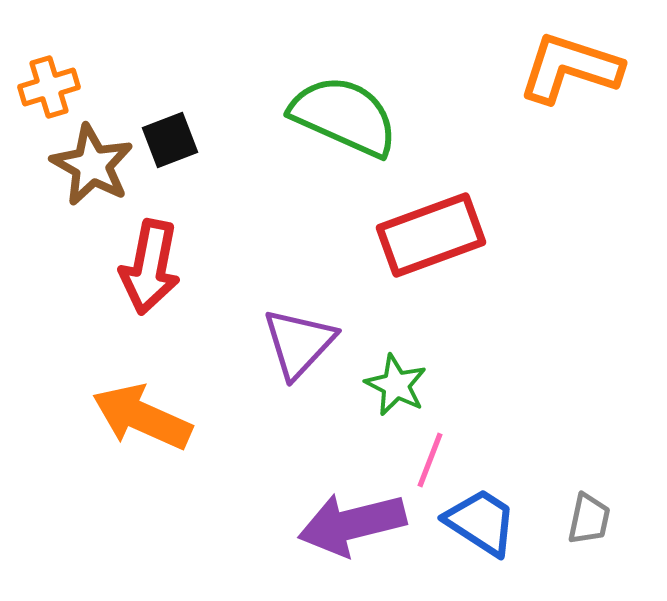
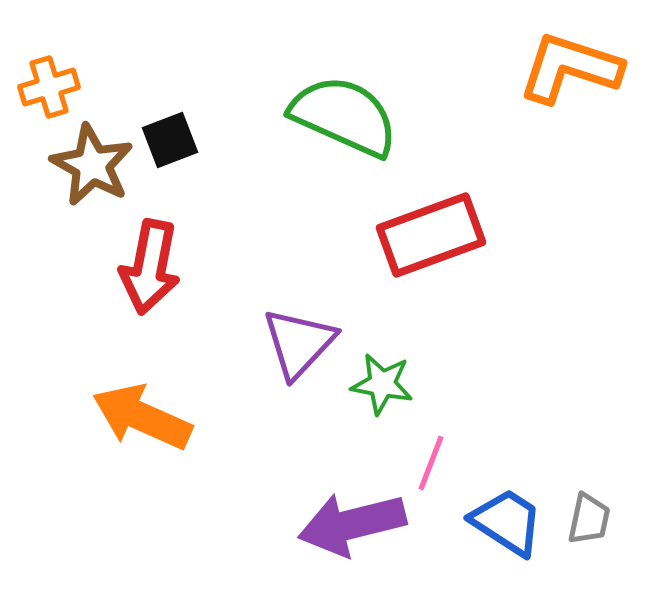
green star: moved 14 px left, 1 px up; rotated 16 degrees counterclockwise
pink line: moved 1 px right, 3 px down
blue trapezoid: moved 26 px right
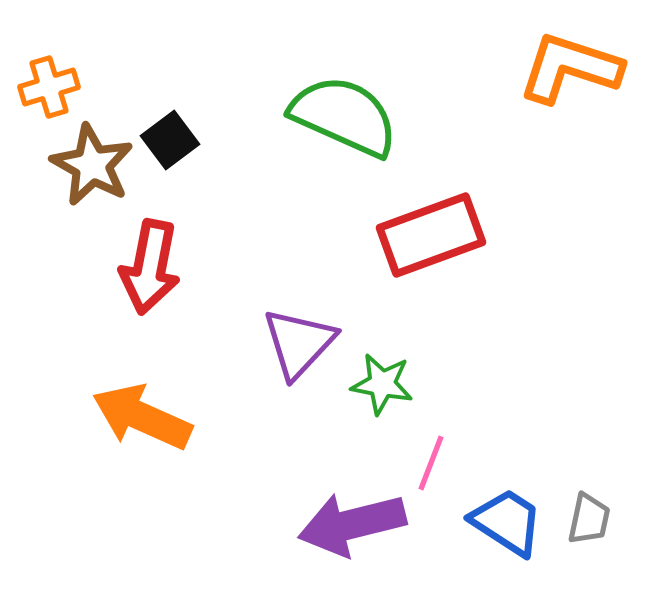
black square: rotated 16 degrees counterclockwise
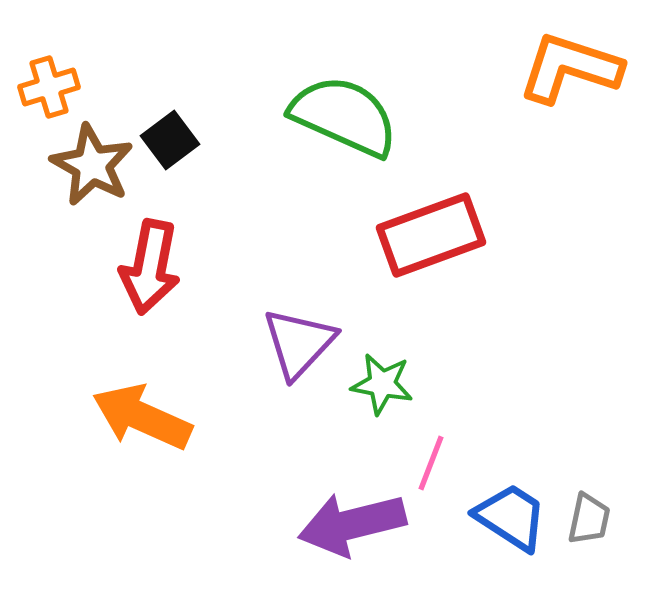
blue trapezoid: moved 4 px right, 5 px up
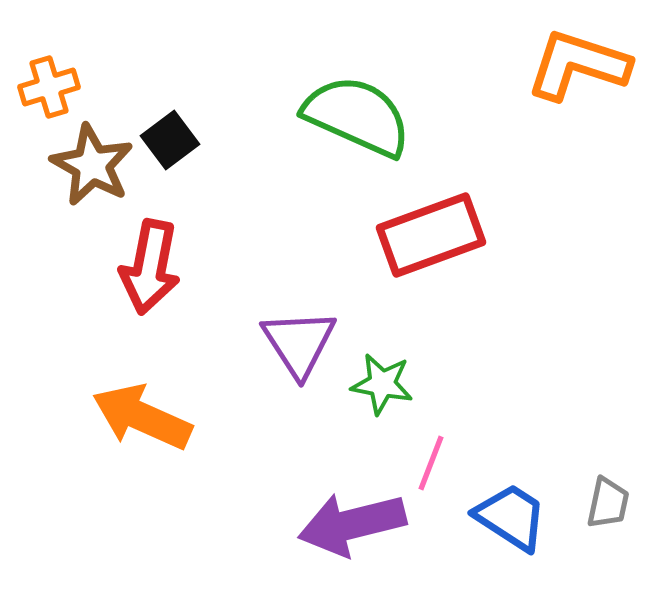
orange L-shape: moved 8 px right, 3 px up
green semicircle: moved 13 px right
purple triangle: rotated 16 degrees counterclockwise
gray trapezoid: moved 19 px right, 16 px up
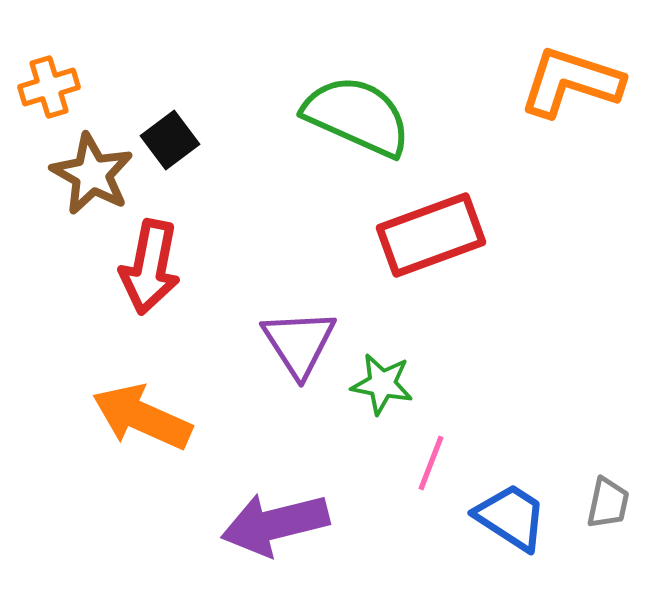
orange L-shape: moved 7 px left, 17 px down
brown star: moved 9 px down
purple arrow: moved 77 px left
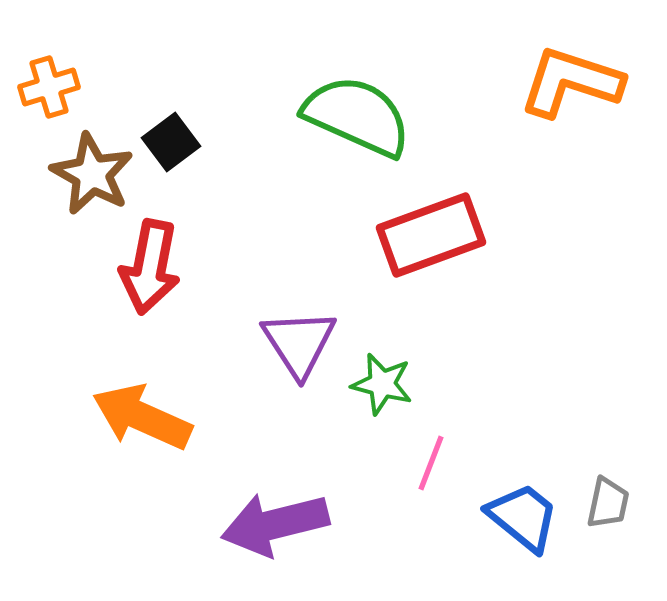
black square: moved 1 px right, 2 px down
green star: rotated 4 degrees clockwise
blue trapezoid: moved 12 px right; rotated 6 degrees clockwise
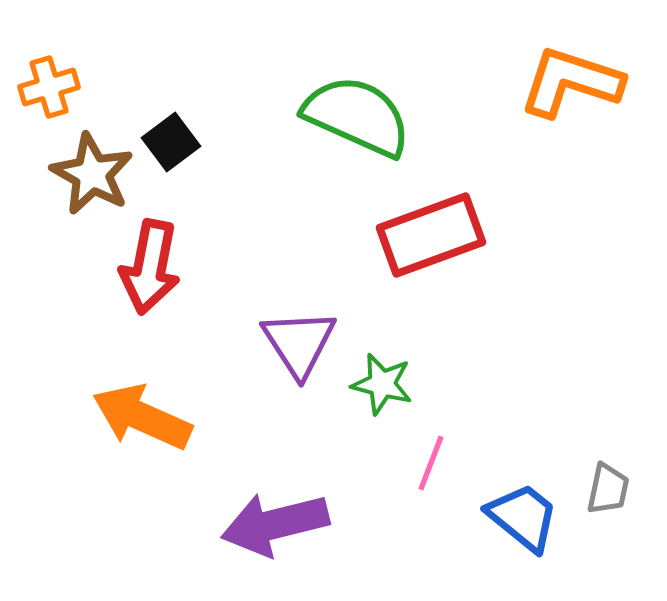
gray trapezoid: moved 14 px up
